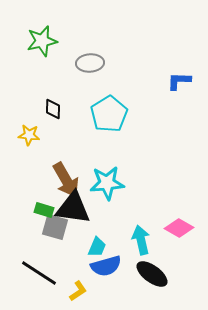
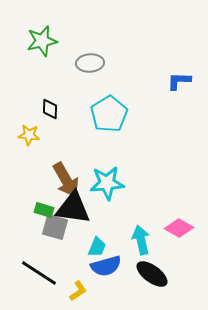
black diamond: moved 3 px left
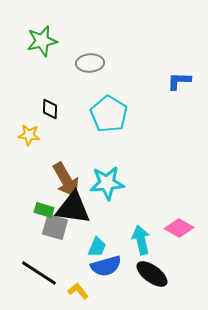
cyan pentagon: rotated 9 degrees counterclockwise
yellow L-shape: rotated 95 degrees counterclockwise
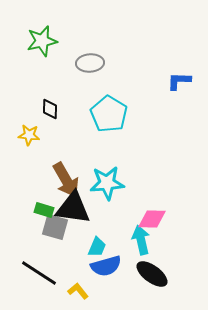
pink diamond: moved 27 px left, 9 px up; rotated 28 degrees counterclockwise
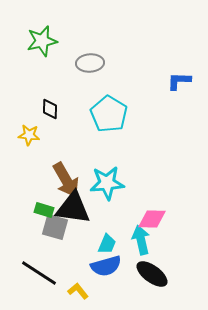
cyan trapezoid: moved 10 px right, 3 px up
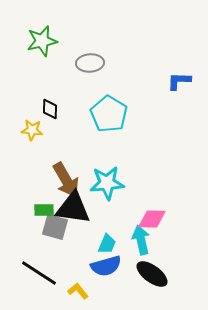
yellow star: moved 3 px right, 5 px up
green rectangle: rotated 18 degrees counterclockwise
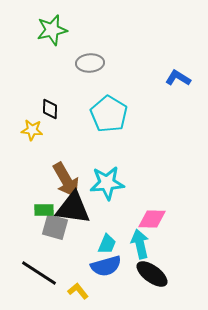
green star: moved 10 px right, 11 px up
blue L-shape: moved 1 px left, 3 px up; rotated 30 degrees clockwise
cyan arrow: moved 1 px left, 4 px down
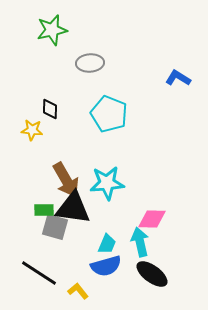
cyan pentagon: rotated 9 degrees counterclockwise
cyan arrow: moved 2 px up
